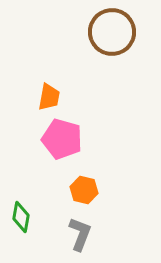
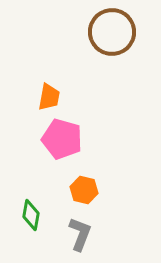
green diamond: moved 10 px right, 2 px up
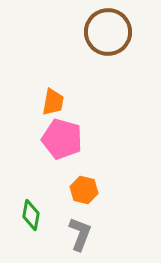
brown circle: moved 4 px left
orange trapezoid: moved 4 px right, 5 px down
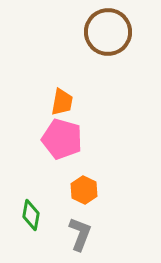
orange trapezoid: moved 9 px right
orange hexagon: rotated 12 degrees clockwise
